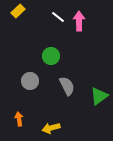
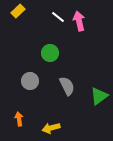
pink arrow: rotated 12 degrees counterclockwise
green circle: moved 1 px left, 3 px up
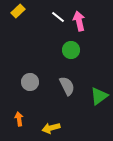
green circle: moved 21 px right, 3 px up
gray circle: moved 1 px down
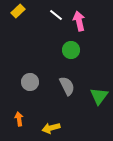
white line: moved 2 px left, 2 px up
green triangle: rotated 18 degrees counterclockwise
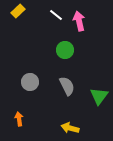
green circle: moved 6 px left
yellow arrow: moved 19 px right; rotated 30 degrees clockwise
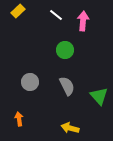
pink arrow: moved 4 px right; rotated 18 degrees clockwise
green triangle: rotated 18 degrees counterclockwise
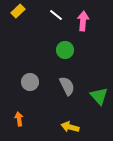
yellow arrow: moved 1 px up
